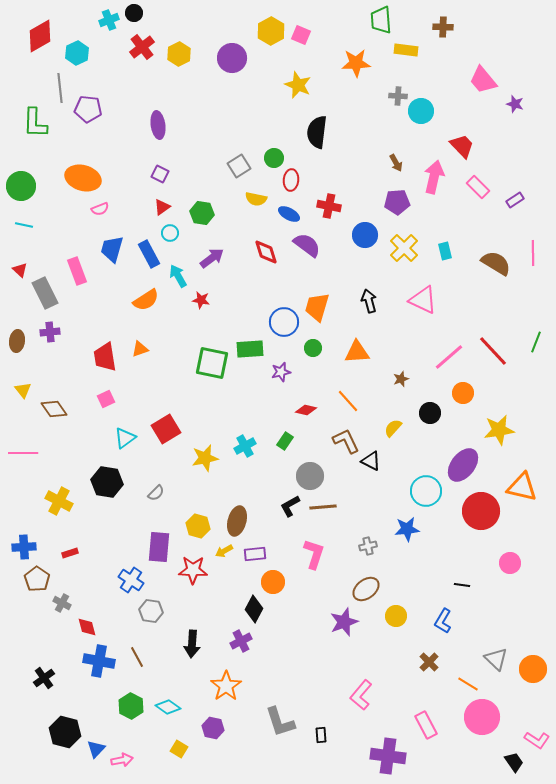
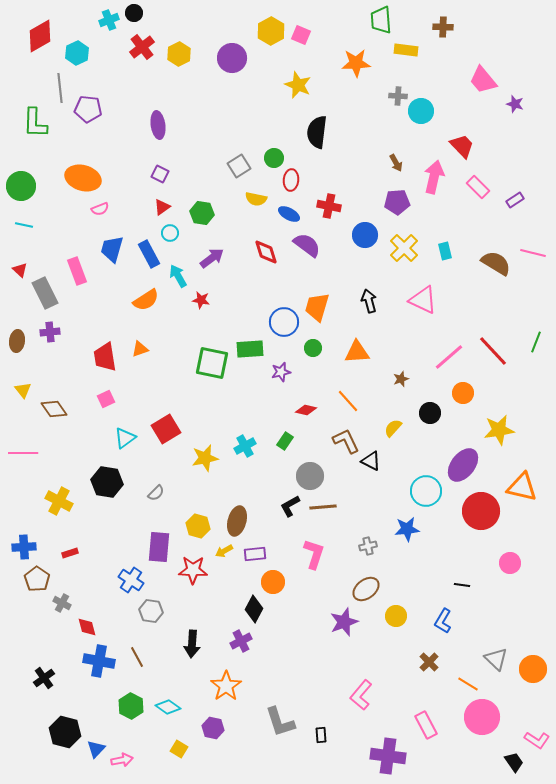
pink line at (533, 253): rotated 75 degrees counterclockwise
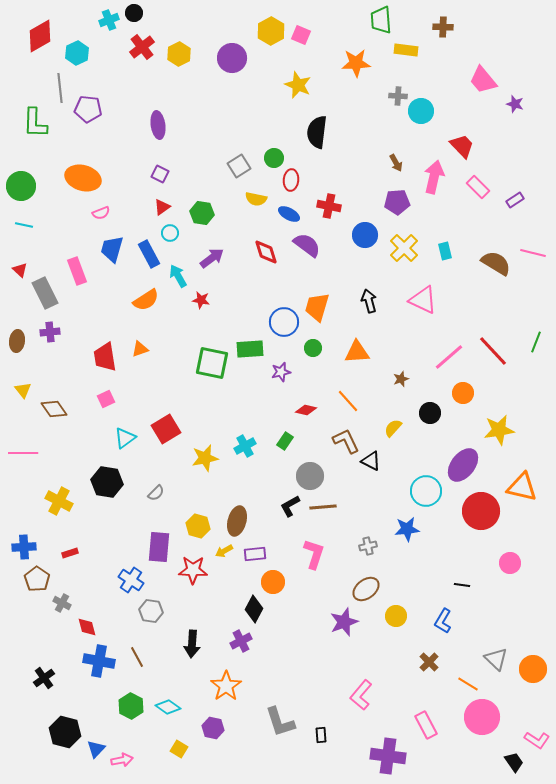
pink semicircle at (100, 209): moved 1 px right, 4 px down
